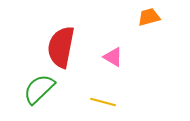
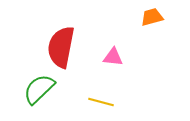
orange trapezoid: moved 3 px right
pink triangle: rotated 25 degrees counterclockwise
yellow line: moved 2 px left
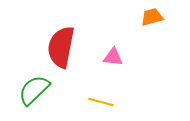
green semicircle: moved 5 px left, 1 px down
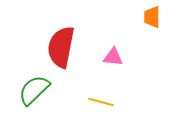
orange trapezoid: rotated 75 degrees counterclockwise
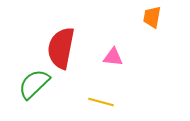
orange trapezoid: rotated 10 degrees clockwise
red semicircle: moved 1 px down
green semicircle: moved 6 px up
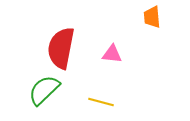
orange trapezoid: rotated 15 degrees counterclockwise
pink triangle: moved 1 px left, 3 px up
green semicircle: moved 10 px right, 6 px down
